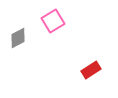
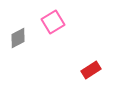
pink square: moved 1 px down
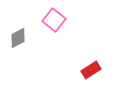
pink square: moved 1 px right, 2 px up; rotated 20 degrees counterclockwise
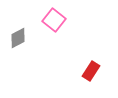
red rectangle: moved 1 px down; rotated 24 degrees counterclockwise
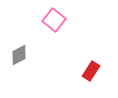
gray diamond: moved 1 px right, 17 px down
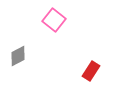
gray diamond: moved 1 px left, 1 px down
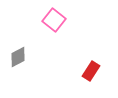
gray diamond: moved 1 px down
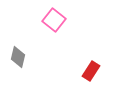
gray diamond: rotated 50 degrees counterclockwise
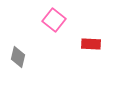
red rectangle: moved 27 px up; rotated 60 degrees clockwise
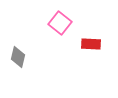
pink square: moved 6 px right, 3 px down
